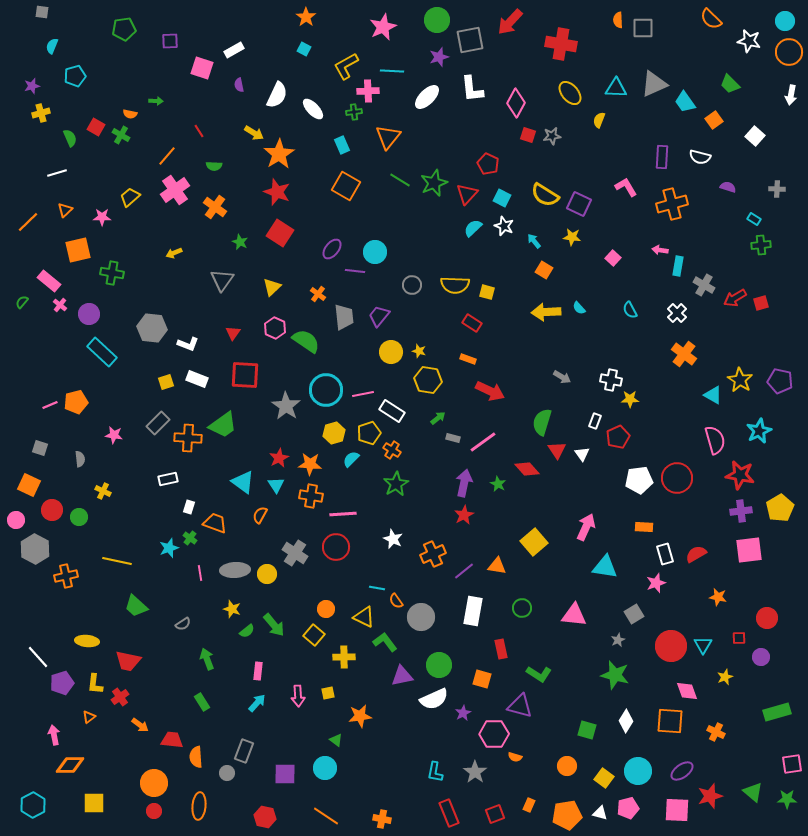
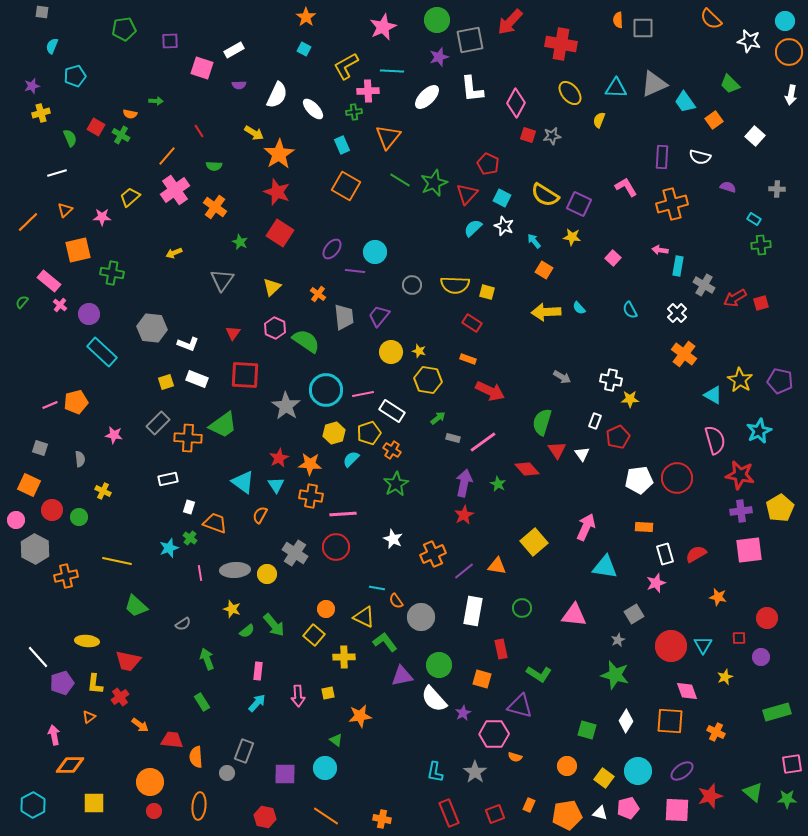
purple semicircle at (239, 85): rotated 80 degrees counterclockwise
white semicircle at (434, 699): rotated 72 degrees clockwise
orange circle at (154, 783): moved 4 px left, 1 px up
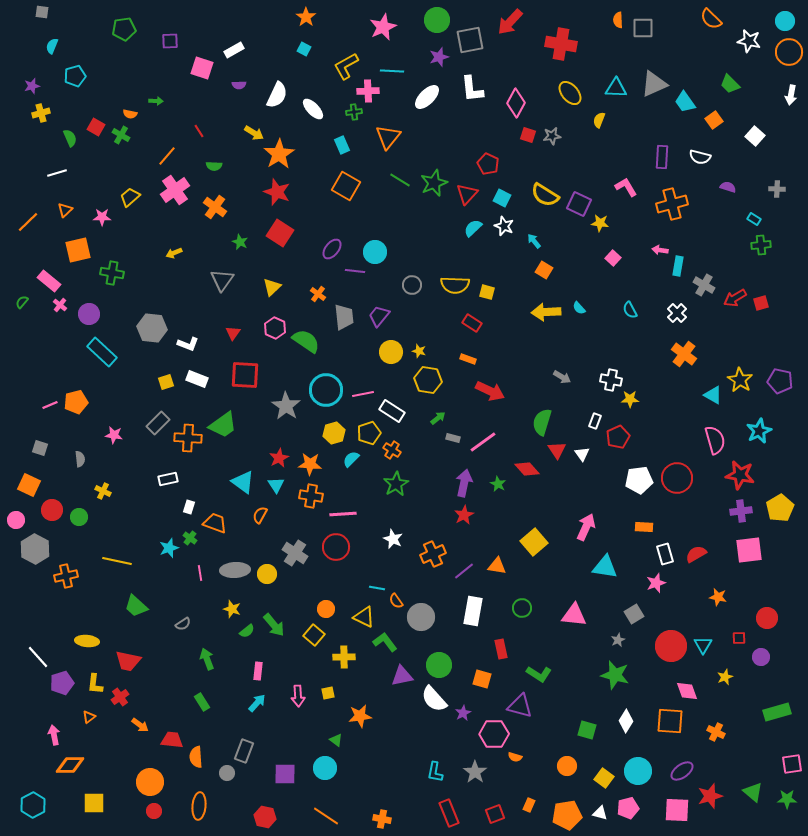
yellow star at (572, 237): moved 28 px right, 14 px up
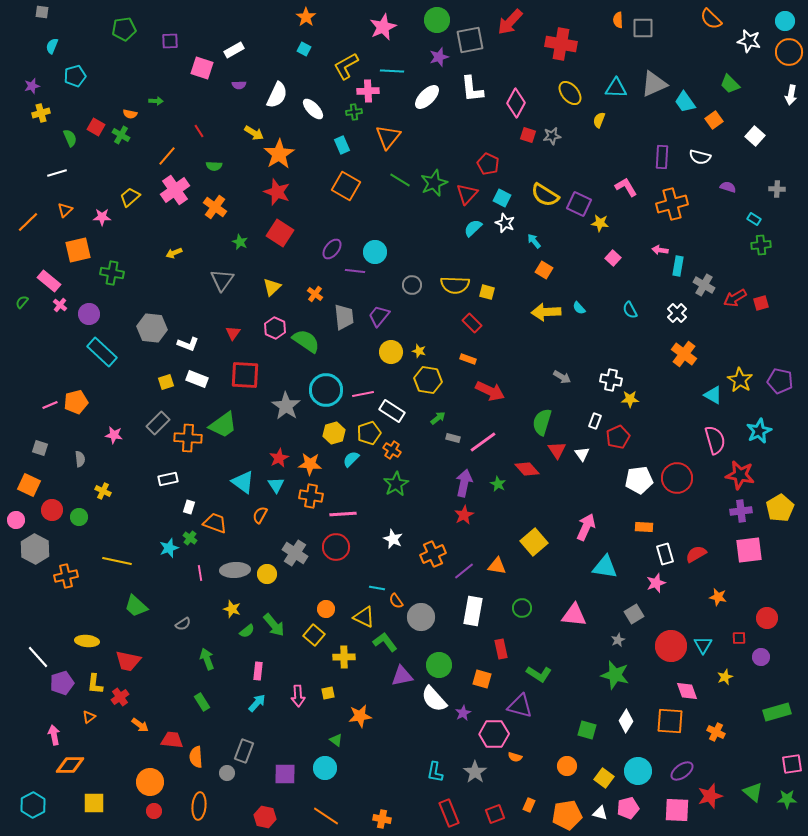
white star at (504, 226): moved 1 px right, 3 px up
orange cross at (318, 294): moved 3 px left
red rectangle at (472, 323): rotated 12 degrees clockwise
